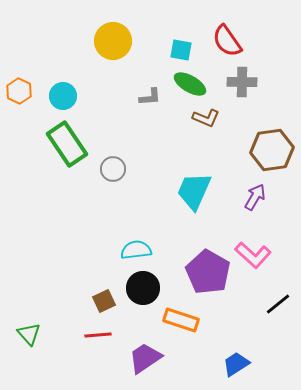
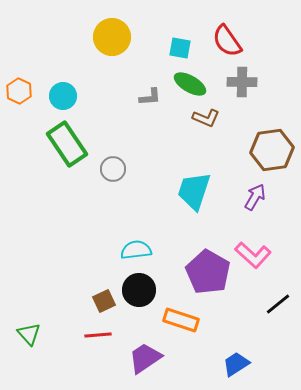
yellow circle: moved 1 px left, 4 px up
cyan square: moved 1 px left, 2 px up
cyan trapezoid: rotated 6 degrees counterclockwise
black circle: moved 4 px left, 2 px down
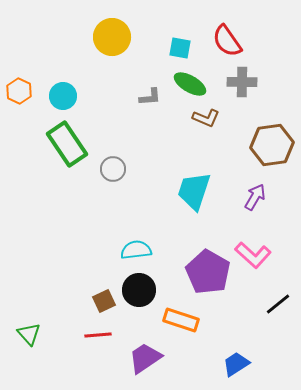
brown hexagon: moved 5 px up
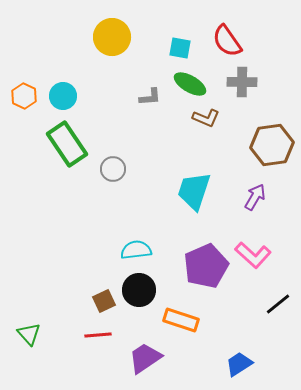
orange hexagon: moved 5 px right, 5 px down
purple pentagon: moved 2 px left, 6 px up; rotated 18 degrees clockwise
blue trapezoid: moved 3 px right
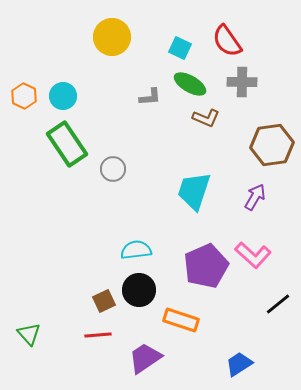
cyan square: rotated 15 degrees clockwise
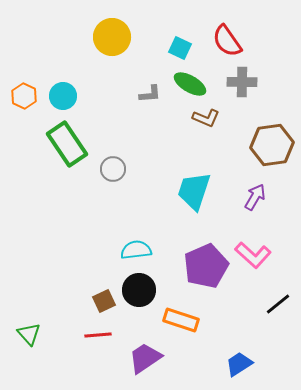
gray L-shape: moved 3 px up
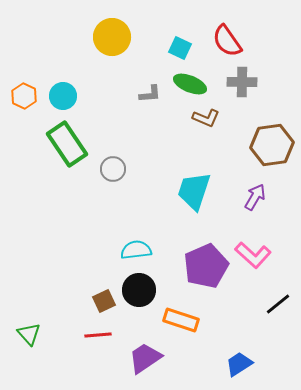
green ellipse: rotated 8 degrees counterclockwise
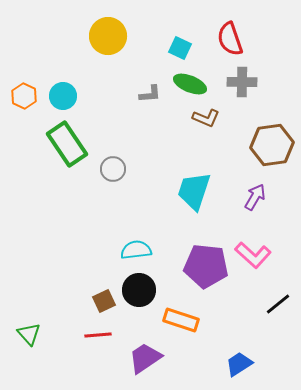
yellow circle: moved 4 px left, 1 px up
red semicircle: moved 3 px right, 2 px up; rotated 16 degrees clockwise
purple pentagon: rotated 30 degrees clockwise
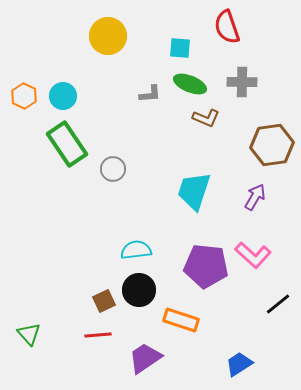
red semicircle: moved 3 px left, 12 px up
cyan square: rotated 20 degrees counterclockwise
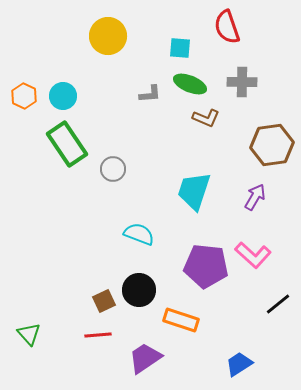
cyan semicircle: moved 3 px right, 16 px up; rotated 28 degrees clockwise
